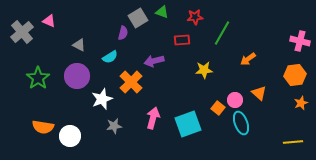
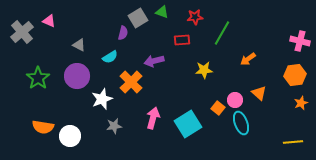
cyan square: rotated 12 degrees counterclockwise
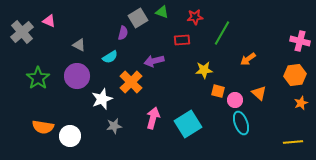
orange square: moved 17 px up; rotated 24 degrees counterclockwise
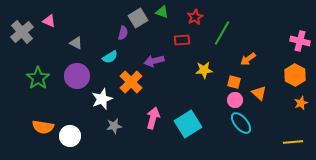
red star: rotated 21 degrees counterclockwise
gray triangle: moved 3 px left, 2 px up
orange hexagon: rotated 25 degrees counterclockwise
orange square: moved 16 px right, 9 px up
cyan ellipse: rotated 20 degrees counterclockwise
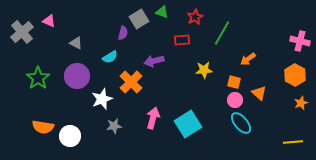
gray square: moved 1 px right, 1 px down
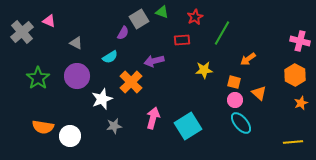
purple semicircle: rotated 16 degrees clockwise
cyan square: moved 2 px down
